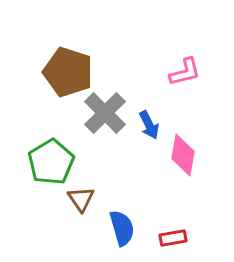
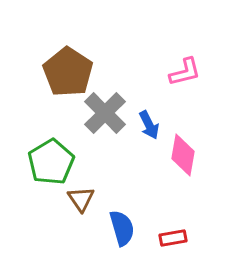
brown pentagon: rotated 15 degrees clockwise
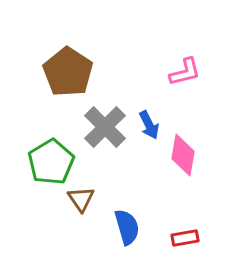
gray cross: moved 14 px down
blue semicircle: moved 5 px right, 1 px up
red rectangle: moved 12 px right
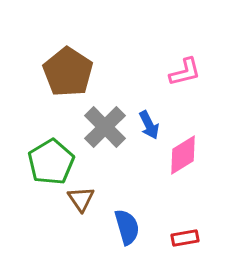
pink diamond: rotated 48 degrees clockwise
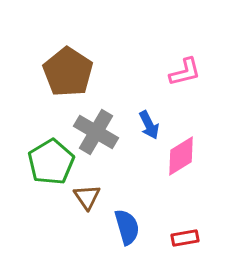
gray cross: moved 9 px left, 5 px down; rotated 15 degrees counterclockwise
pink diamond: moved 2 px left, 1 px down
brown triangle: moved 6 px right, 2 px up
